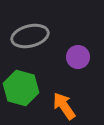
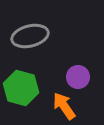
purple circle: moved 20 px down
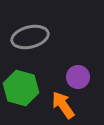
gray ellipse: moved 1 px down
orange arrow: moved 1 px left, 1 px up
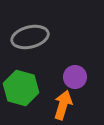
purple circle: moved 3 px left
orange arrow: rotated 52 degrees clockwise
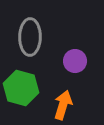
gray ellipse: rotated 75 degrees counterclockwise
purple circle: moved 16 px up
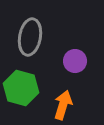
gray ellipse: rotated 9 degrees clockwise
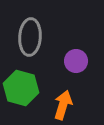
gray ellipse: rotated 6 degrees counterclockwise
purple circle: moved 1 px right
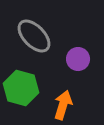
gray ellipse: moved 4 px right, 1 px up; rotated 48 degrees counterclockwise
purple circle: moved 2 px right, 2 px up
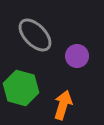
gray ellipse: moved 1 px right, 1 px up
purple circle: moved 1 px left, 3 px up
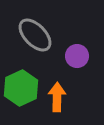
green hexagon: rotated 20 degrees clockwise
orange arrow: moved 6 px left, 8 px up; rotated 16 degrees counterclockwise
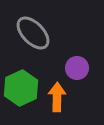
gray ellipse: moved 2 px left, 2 px up
purple circle: moved 12 px down
